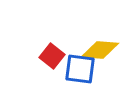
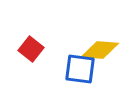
red square: moved 21 px left, 7 px up
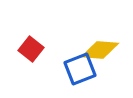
blue square: rotated 28 degrees counterclockwise
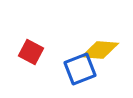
red square: moved 3 px down; rotated 10 degrees counterclockwise
